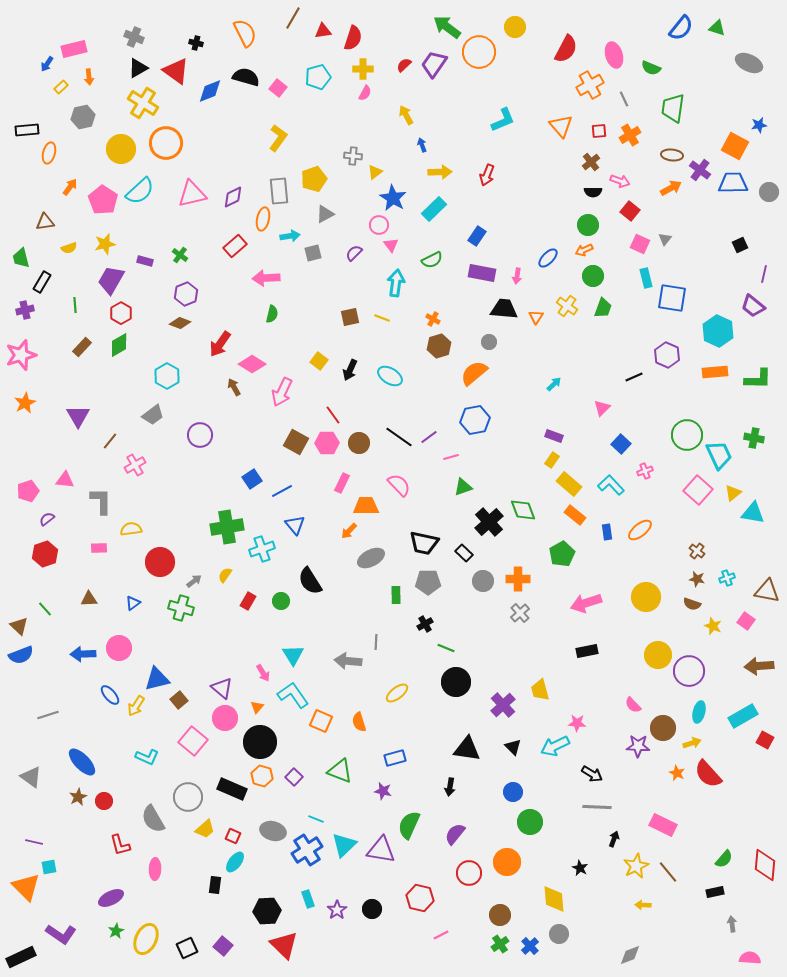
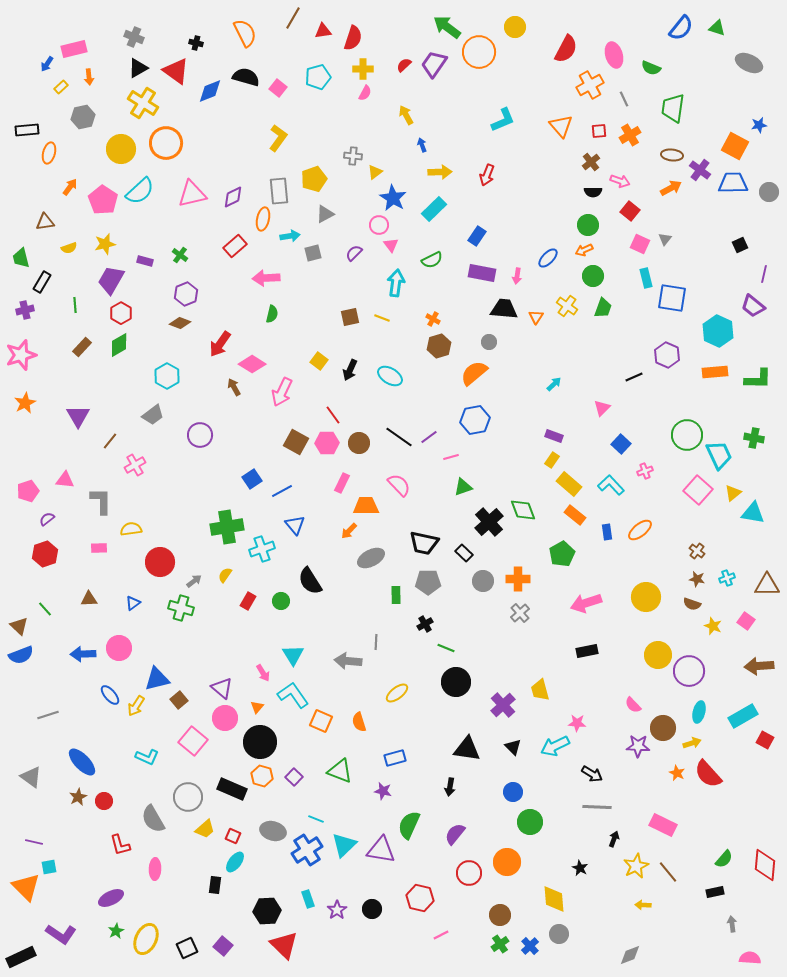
brown triangle at (767, 591): moved 6 px up; rotated 12 degrees counterclockwise
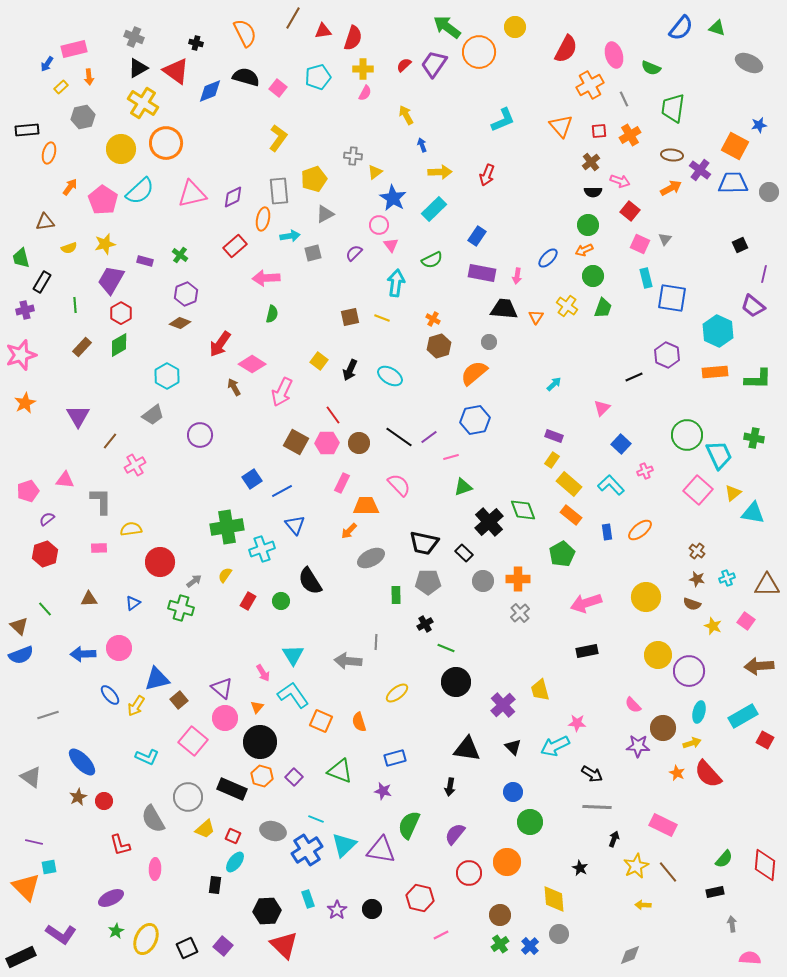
orange rectangle at (575, 515): moved 4 px left
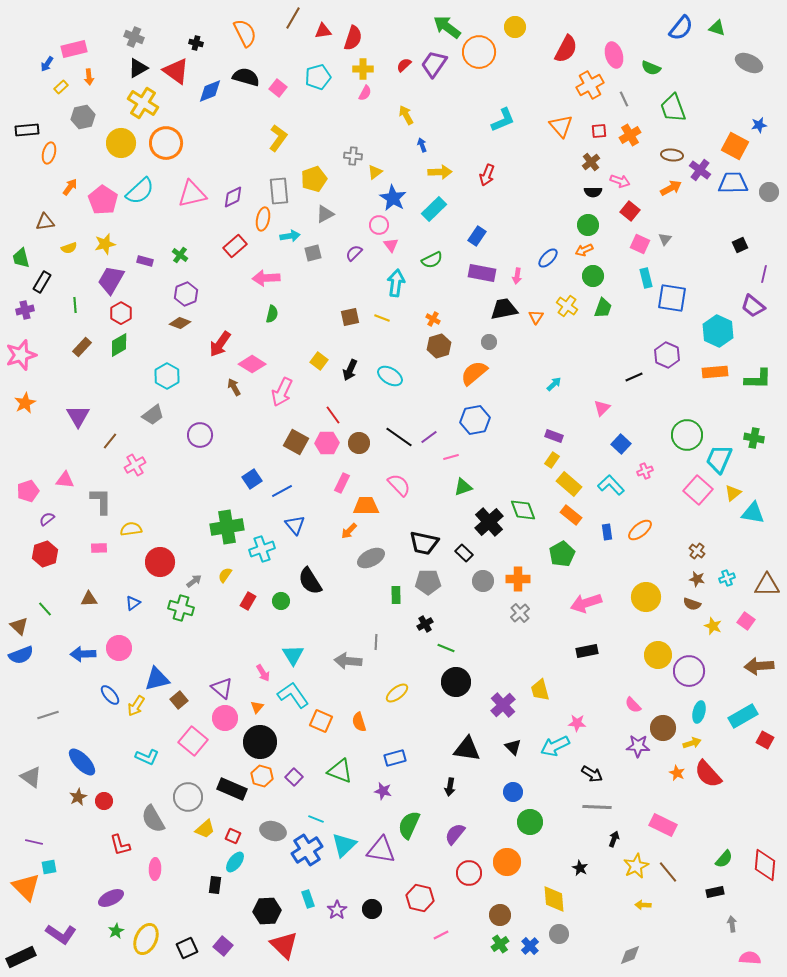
green trapezoid at (673, 108): rotated 28 degrees counterclockwise
yellow circle at (121, 149): moved 6 px up
black trapezoid at (504, 309): rotated 16 degrees counterclockwise
cyan trapezoid at (719, 455): moved 4 px down; rotated 132 degrees counterclockwise
